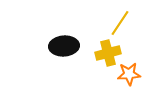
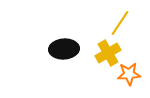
black ellipse: moved 3 px down
yellow cross: rotated 15 degrees counterclockwise
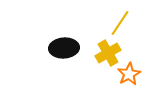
black ellipse: moved 1 px up
orange star: rotated 25 degrees counterclockwise
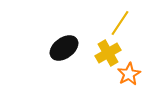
black ellipse: rotated 32 degrees counterclockwise
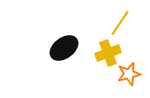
yellow cross: rotated 10 degrees clockwise
orange star: rotated 15 degrees clockwise
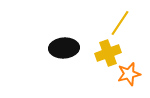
black ellipse: rotated 32 degrees clockwise
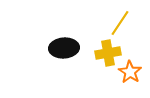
yellow cross: rotated 10 degrees clockwise
orange star: moved 1 px right, 2 px up; rotated 25 degrees counterclockwise
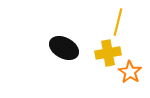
yellow line: moved 2 px left, 1 px up; rotated 20 degrees counterclockwise
black ellipse: rotated 32 degrees clockwise
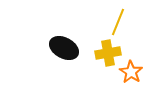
yellow line: rotated 8 degrees clockwise
orange star: moved 1 px right
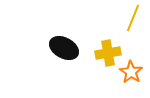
yellow line: moved 15 px right, 4 px up
